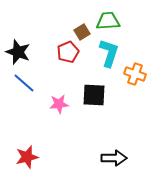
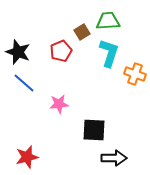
red pentagon: moved 7 px left, 1 px up
black square: moved 35 px down
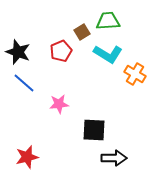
cyan L-shape: moved 1 px left, 1 px down; rotated 104 degrees clockwise
orange cross: rotated 10 degrees clockwise
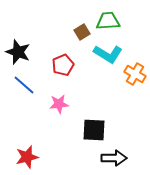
red pentagon: moved 2 px right, 14 px down
blue line: moved 2 px down
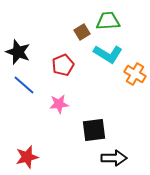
black square: rotated 10 degrees counterclockwise
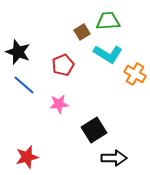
black square: rotated 25 degrees counterclockwise
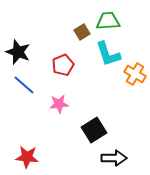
cyan L-shape: rotated 40 degrees clockwise
red star: rotated 20 degrees clockwise
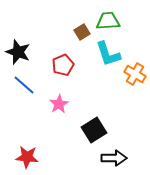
pink star: rotated 24 degrees counterclockwise
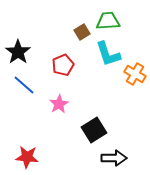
black star: rotated 15 degrees clockwise
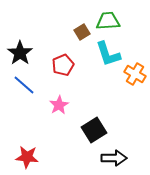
black star: moved 2 px right, 1 px down
pink star: moved 1 px down
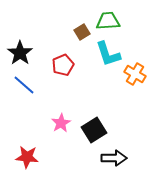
pink star: moved 2 px right, 18 px down
